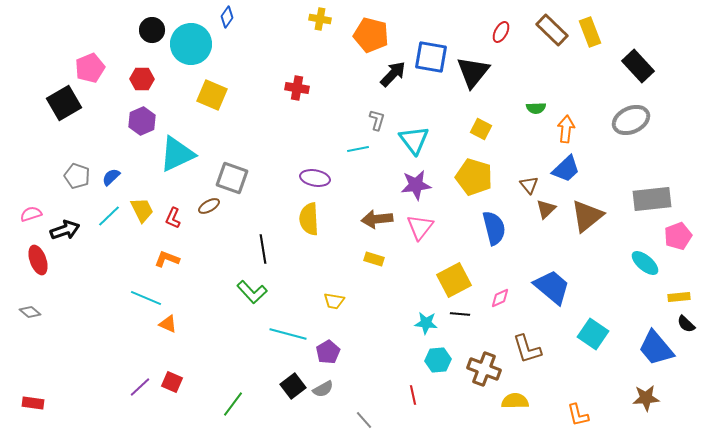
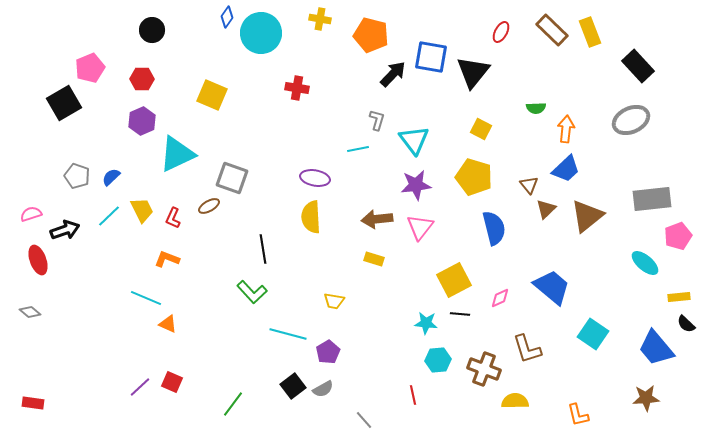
cyan circle at (191, 44): moved 70 px right, 11 px up
yellow semicircle at (309, 219): moved 2 px right, 2 px up
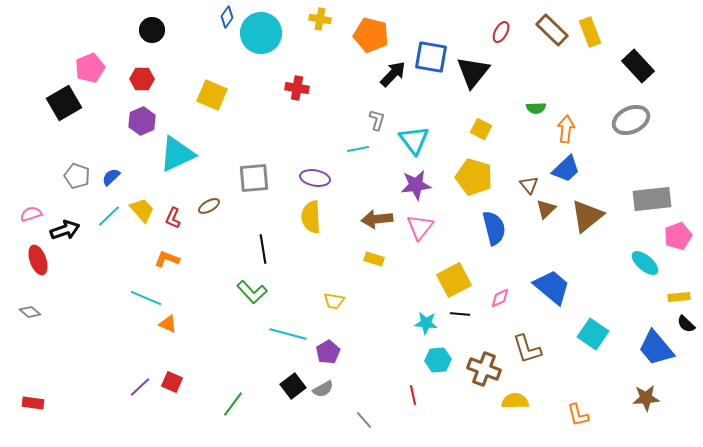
gray square at (232, 178): moved 22 px right; rotated 24 degrees counterclockwise
yellow trapezoid at (142, 210): rotated 16 degrees counterclockwise
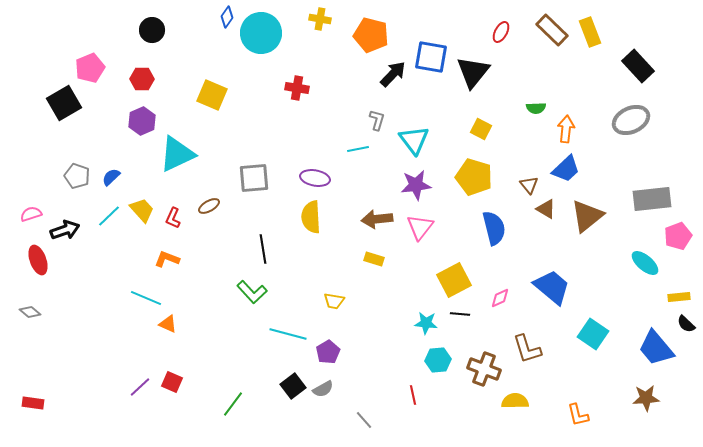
brown triangle at (546, 209): rotated 45 degrees counterclockwise
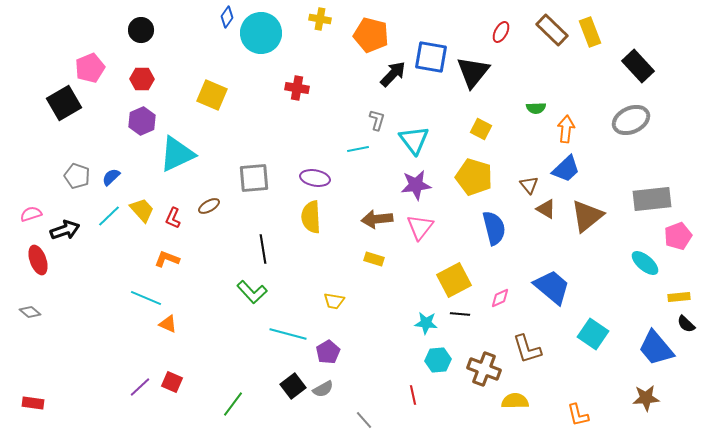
black circle at (152, 30): moved 11 px left
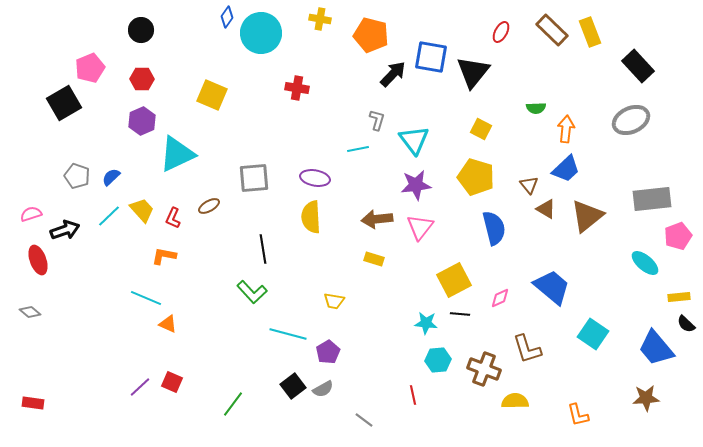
yellow pentagon at (474, 177): moved 2 px right
orange L-shape at (167, 259): moved 3 px left, 3 px up; rotated 10 degrees counterclockwise
gray line at (364, 420): rotated 12 degrees counterclockwise
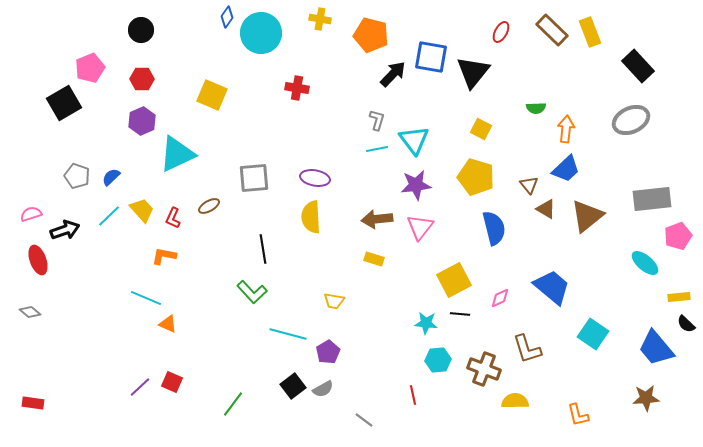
cyan line at (358, 149): moved 19 px right
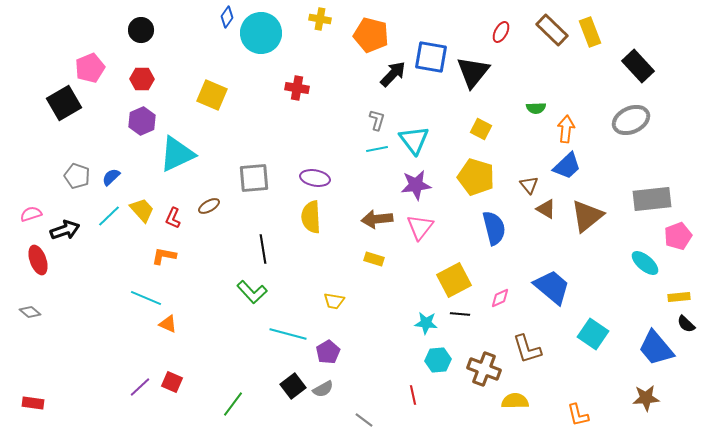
blue trapezoid at (566, 169): moved 1 px right, 3 px up
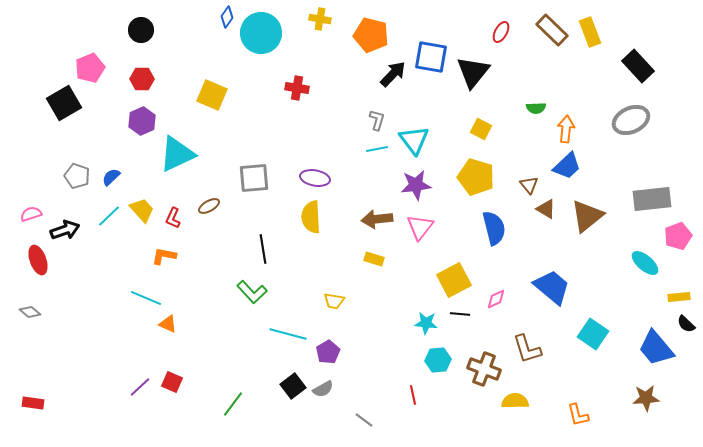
pink diamond at (500, 298): moved 4 px left, 1 px down
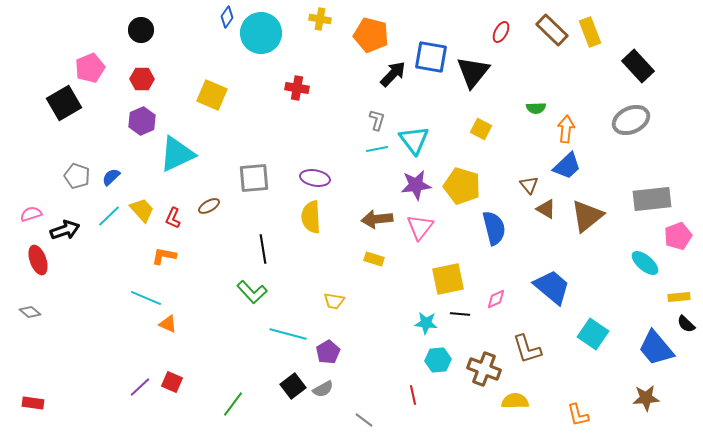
yellow pentagon at (476, 177): moved 14 px left, 9 px down
yellow square at (454, 280): moved 6 px left, 1 px up; rotated 16 degrees clockwise
